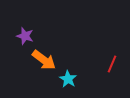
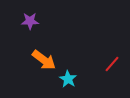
purple star: moved 5 px right, 15 px up; rotated 18 degrees counterclockwise
red line: rotated 18 degrees clockwise
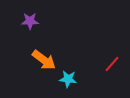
cyan star: rotated 24 degrees counterclockwise
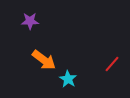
cyan star: rotated 24 degrees clockwise
